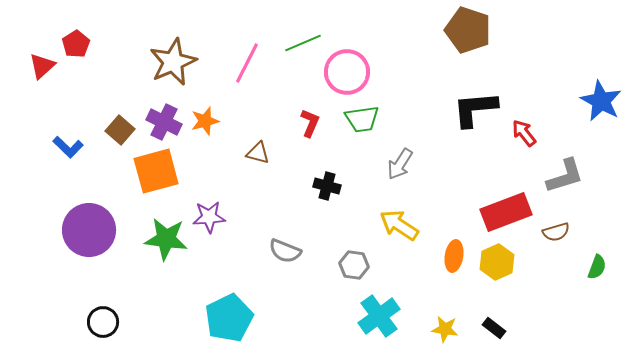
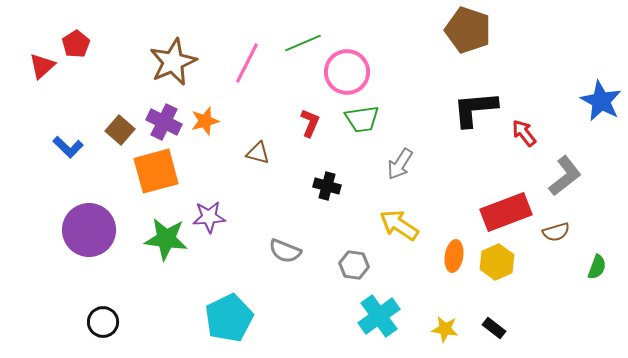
gray L-shape: rotated 21 degrees counterclockwise
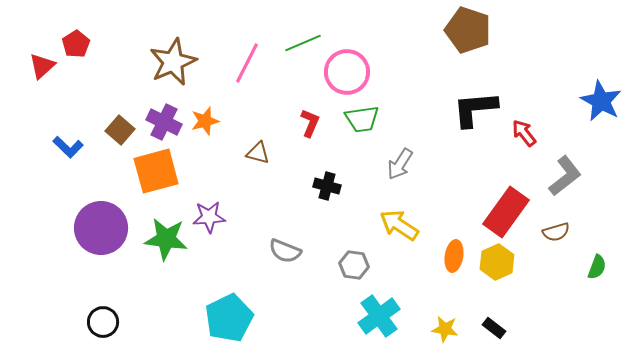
red rectangle: rotated 33 degrees counterclockwise
purple circle: moved 12 px right, 2 px up
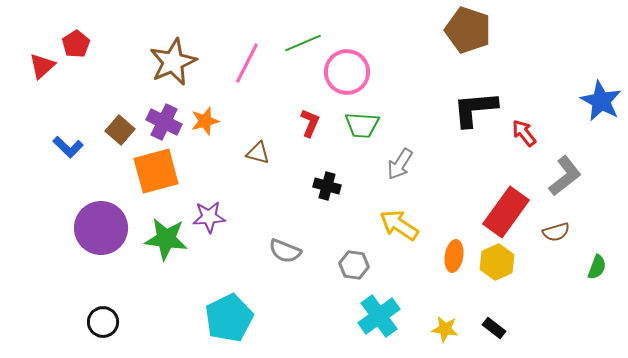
green trapezoid: moved 6 px down; rotated 12 degrees clockwise
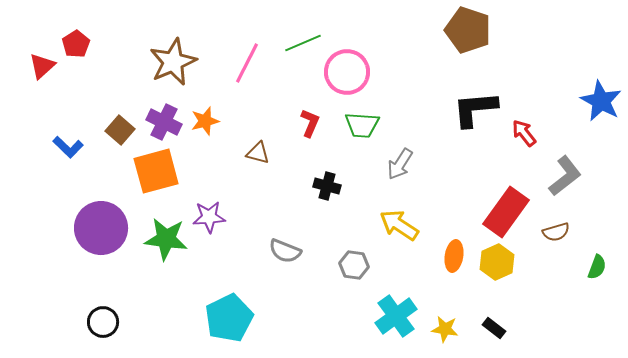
cyan cross: moved 17 px right
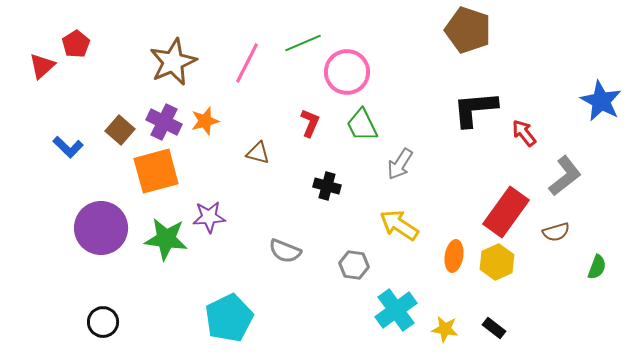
green trapezoid: rotated 60 degrees clockwise
cyan cross: moved 6 px up
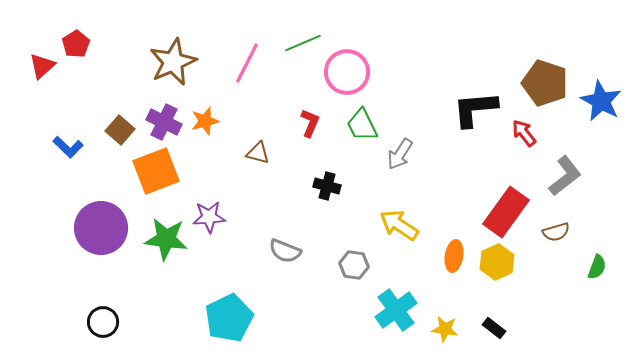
brown pentagon: moved 77 px right, 53 px down
gray arrow: moved 10 px up
orange square: rotated 6 degrees counterclockwise
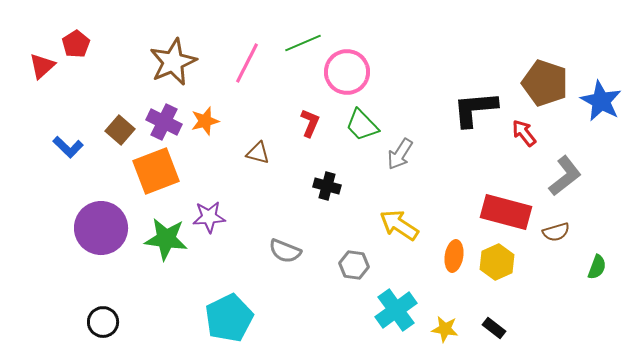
green trapezoid: rotated 18 degrees counterclockwise
red rectangle: rotated 69 degrees clockwise
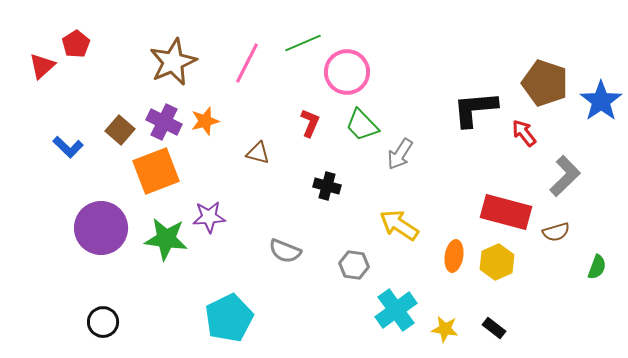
blue star: rotated 9 degrees clockwise
gray L-shape: rotated 6 degrees counterclockwise
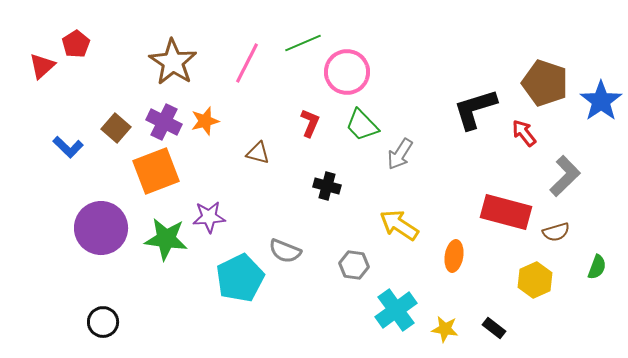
brown star: rotated 15 degrees counterclockwise
black L-shape: rotated 12 degrees counterclockwise
brown square: moved 4 px left, 2 px up
yellow hexagon: moved 38 px right, 18 px down
cyan pentagon: moved 11 px right, 40 px up
